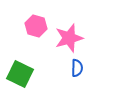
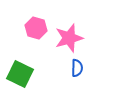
pink hexagon: moved 2 px down
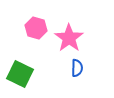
pink star: rotated 20 degrees counterclockwise
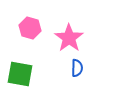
pink hexagon: moved 6 px left
green square: rotated 16 degrees counterclockwise
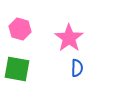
pink hexagon: moved 10 px left, 1 px down
green square: moved 3 px left, 5 px up
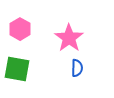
pink hexagon: rotated 15 degrees clockwise
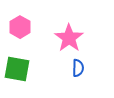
pink hexagon: moved 2 px up
blue semicircle: moved 1 px right
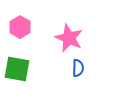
pink star: rotated 12 degrees counterclockwise
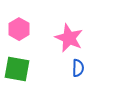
pink hexagon: moved 1 px left, 2 px down
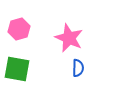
pink hexagon: rotated 15 degrees clockwise
